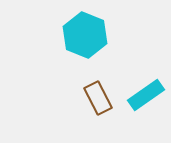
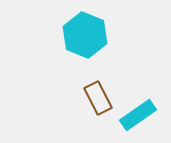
cyan rectangle: moved 8 px left, 20 px down
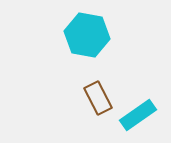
cyan hexagon: moved 2 px right; rotated 12 degrees counterclockwise
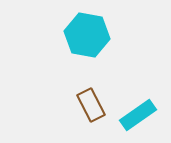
brown rectangle: moved 7 px left, 7 px down
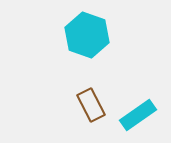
cyan hexagon: rotated 9 degrees clockwise
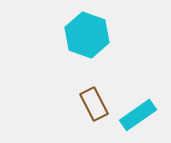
brown rectangle: moved 3 px right, 1 px up
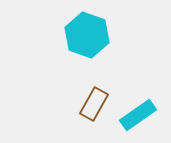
brown rectangle: rotated 56 degrees clockwise
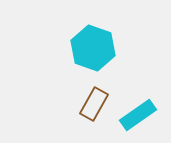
cyan hexagon: moved 6 px right, 13 px down
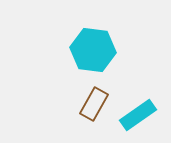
cyan hexagon: moved 2 px down; rotated 12 degrees counterclockwise
